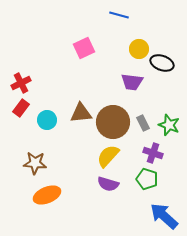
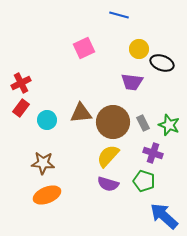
brown star: moved 8 px right
green pentagon: moved 3 px left, 2 px down
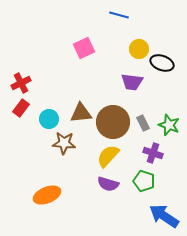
cyan circle: moved 2 px right, 1 px up
brown star: moved 21 px right, 20 px up
blue arrow: rotated 8 degrees counterclockwise
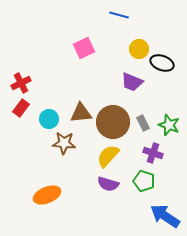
purple trapezoid: rotated 15 degrees clockwise
blue arrow: moved 1 px right
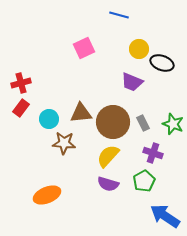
red cross: rotated 12 degrees clockwise
green star: moved 4 px right, 1 px up
green pentagon: rotated 25 degrees clockwise
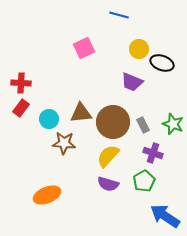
red cross: rotated 18 degrees clockwise
gray rectangle: moved 2 px down
